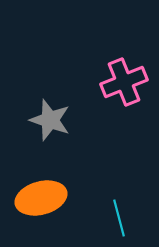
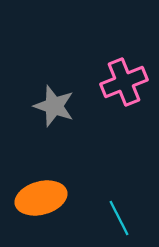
gray star: moved 4 px right, 14 px up
cyan line: rotated 12 degrees counterclockwise
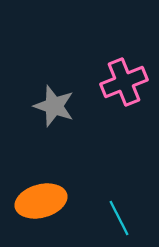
orange ellipse: moved 3 px down
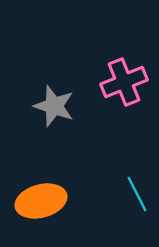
cyan line: moved 18 px right, 24 px up
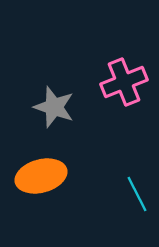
gray star: moved 1 px down
orange ellipse: moved 25 px up
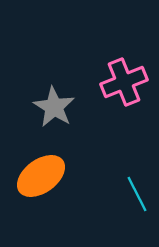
gray star: rotated 12 degrees clockwise
orange ellipse: rotated 21 degrees counterclockwise
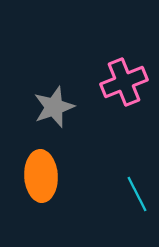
gray star: rotated 21 degrees clockwise
orange ellipse: rotated 57 degrees counterclockwise
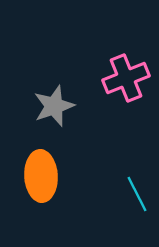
pink cross: moved 2 px right, 4 px up
gray star: moved 1 px up
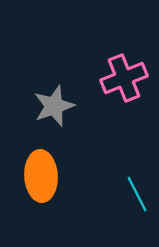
pink cross: moved 2 px left
